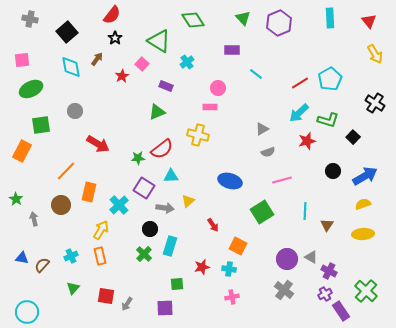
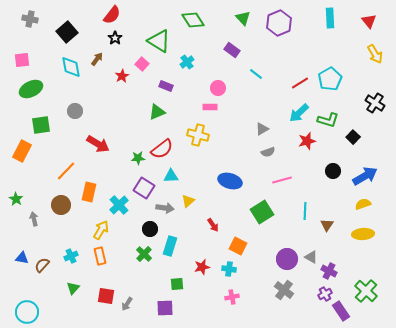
purple rectangle at (232, 50): rotated 35 degrees clockwise
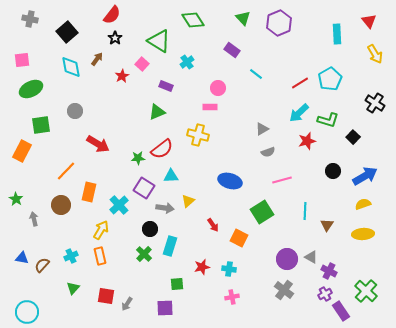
cyan rectangle at (330, 18): moved 7 px right, 16 px down
orange square at (238, 246): moved 1 px right, 8 px up
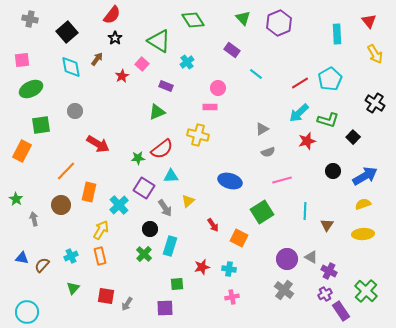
gray arrow at (165, 208): rotated 48 degrees clockwise
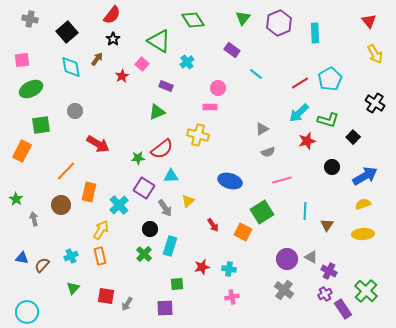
green triangle at (243, 18): rotated 21 degrees clockwise
cyan rectangle at (337, 34): moved 22 px left, 1 px up
black star at (115, 38): moved 2 px left, 1 px down
black circle at (333, 171): moved 1 px left, 4 px up
orange square at (239, 238): moved 4 px right, 6 px up
purple rectangle at (341, 311): moved 2 px right, 2 px up
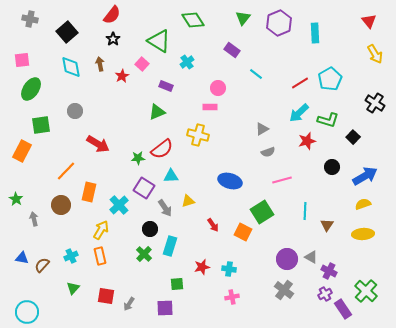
brown arrow at (97, 59): moved 3 px right, 5 px down; rotated 48 degrees counterclockwise
green ellipse at (31, 89): rotated 30 degrees counterclockwise
yellow triangle at (188, 201): rotated 24 degrees clockwise
gray arrow at (127, 304): moved 2 px right
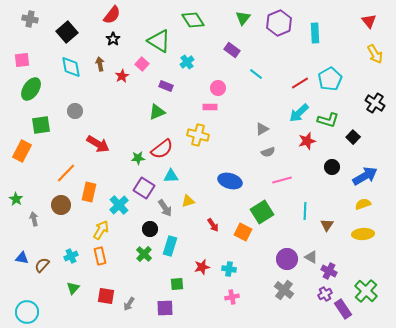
orange line at (66, 171): moved 2 px down
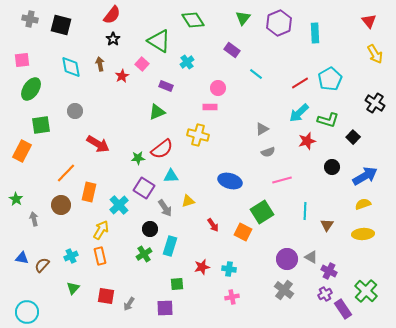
black square at (67, 32): moved 6 px left, 7 px up; rotated 35 degrees counterclockwise
green cross at (144, 254): rotated 14 degrees clockwise
